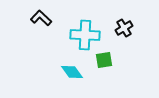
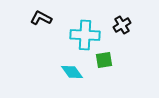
black L-shape: rotated 15 degrees counterclockwise
black cross: moved 2 px left, 3 px up
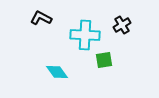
cyan diamond: moved 15 px left
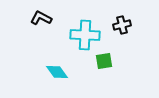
black cross: rotated 18 degrees clockwise
green square: moved 1 px down
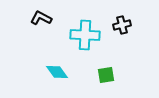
green square: moved 2 px right, 14 px down
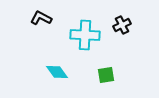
black cross: rotated 12 degrees counterclockwise
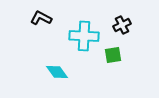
cyan cross: moved 1 px left, 1 px down
green square: moved 7 px right, 20 px up
